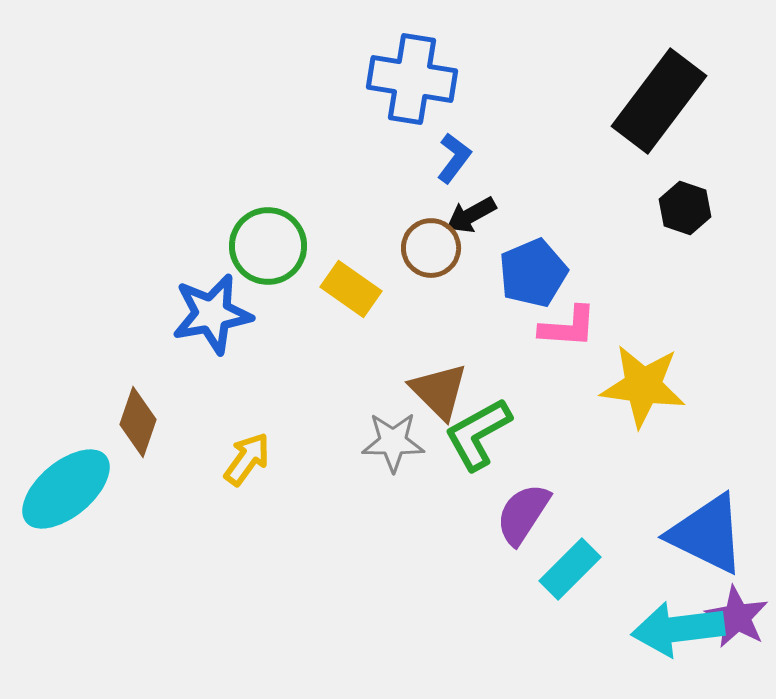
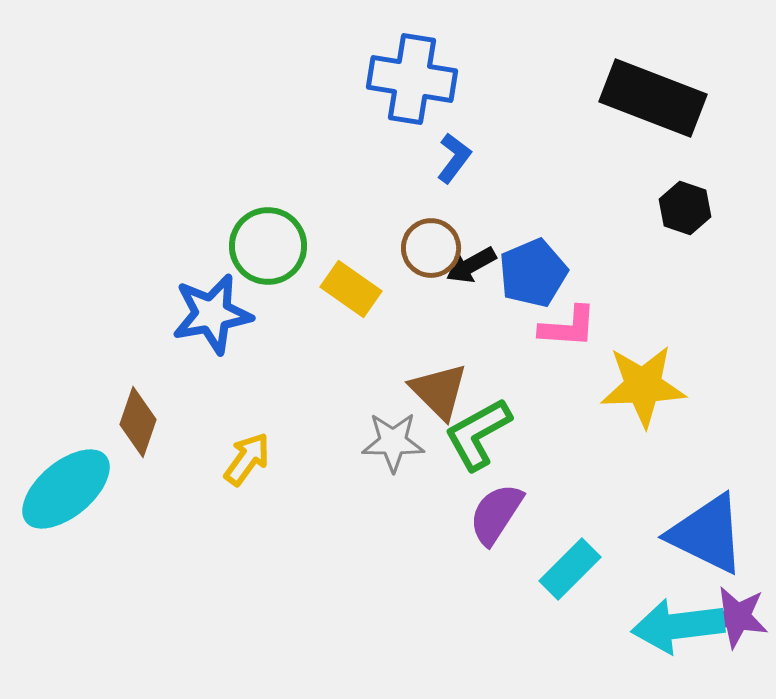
black rectangle: moved 6 px left, 3 px up; rotated 74 degrees clockwise
black arrow: moved 50 px down
yellow star: rotated 10 degrees counterclockwise
purple semicircle: moved 27 px left
purple star: rotated 20 degrees counterclockwise
cyan arrow: moved 3 px up
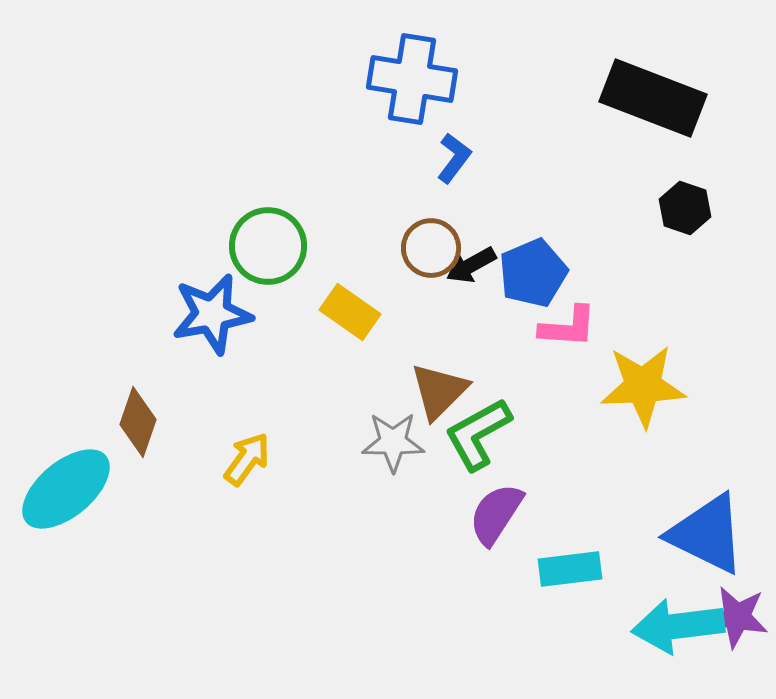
yellow rectangle: moved 1 px left, 23 px down
brown triangle: rotated 30 degrees clockwise
cyan rectangle: rotated 38 degrees clockwise
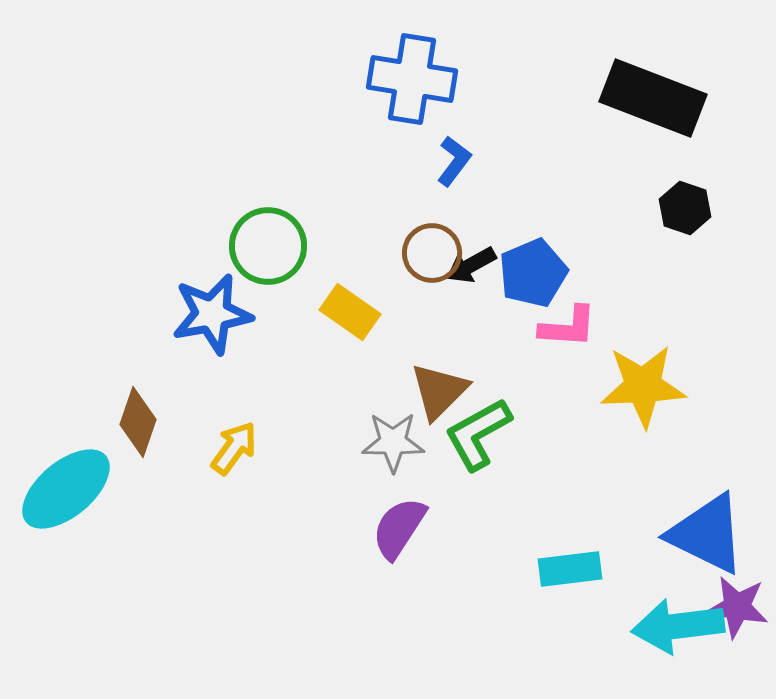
blue L-shape: moved 3 px down
brown circle: moved 1 px right, 5 px down
yellow arrow: moved 13 px left, 11 px up
purple semicircle: moved 97 px left, 14 px down
purple star: moved 10 px up
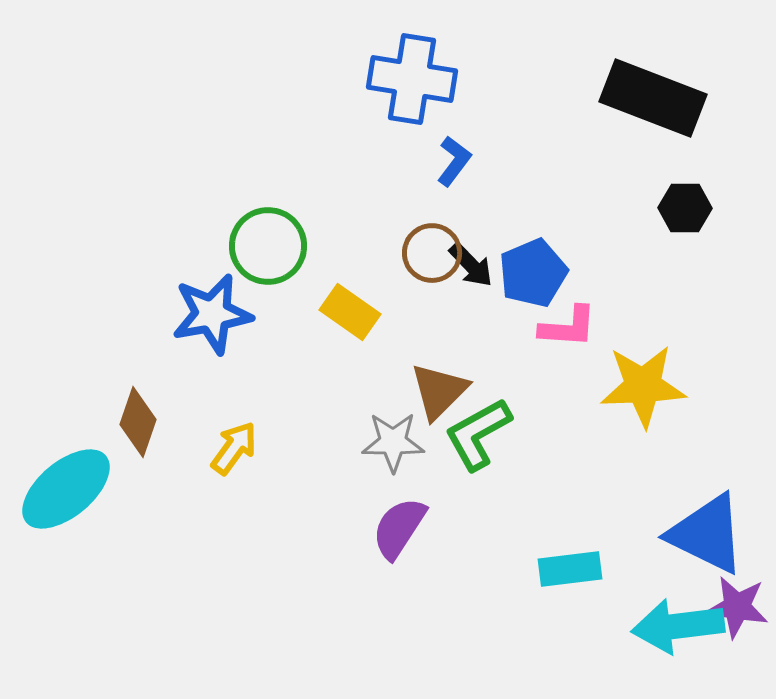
black hexagon: rotated 18 degrees counterclockwise
black arrow: rotated 105 degrees counterclockwise
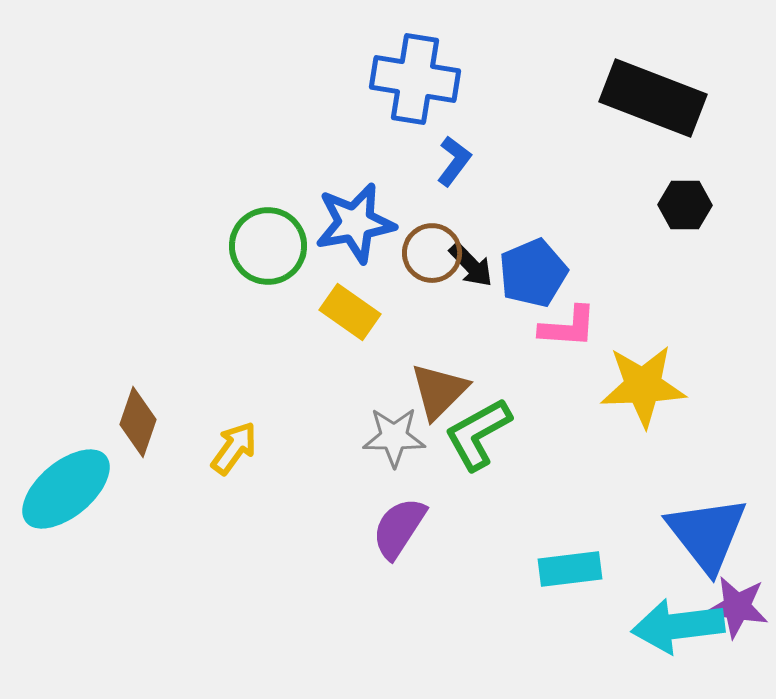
blue cross: moved 3 px right
black hexagon: moved 3 px up
blue star: moved 143 px right, 91 px up
gray star: moved 1 px right, 5 px up
blue triangle: rotated 26 degrees clockwise
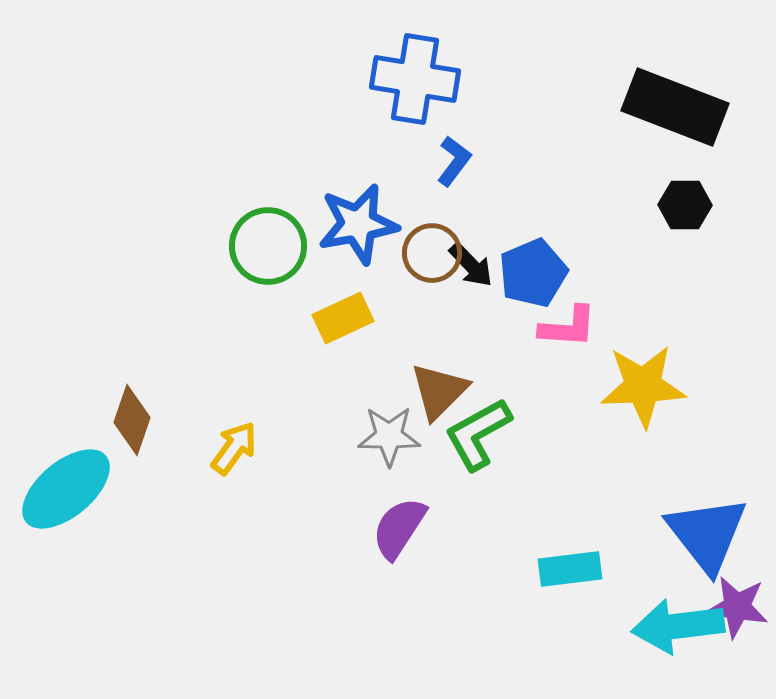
black rectangle: moved 22 px right, 9 px down
blue star: moved 3 px right, 1 px down
yellow rectangle: moved 7 px left, 6 px down; rotated 60 degrees counterclockwise
brown diamond: moved 6 px left, 2 px up
gray star: moved 5 px left, 1 px up
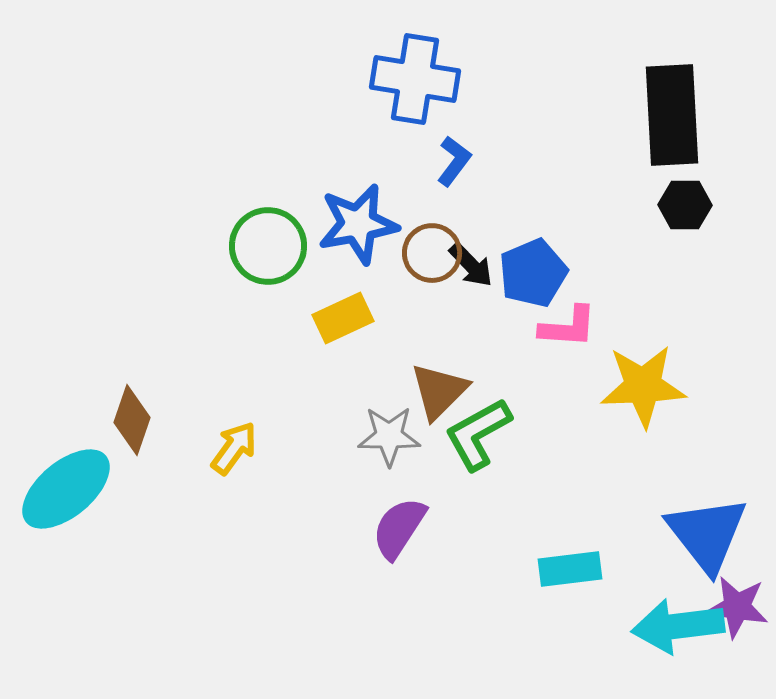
black rectangle: moved 3 px left, 8 px down; rotated 66 degrees clockwise
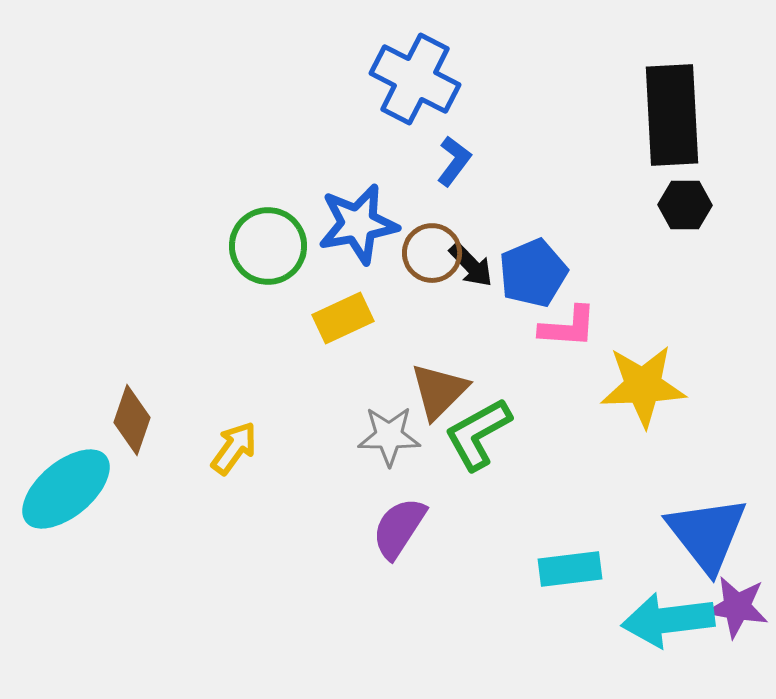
blue cross: rotated 18 degrees clockwise
cyan arrow: moved 10 px left, 6 px up
